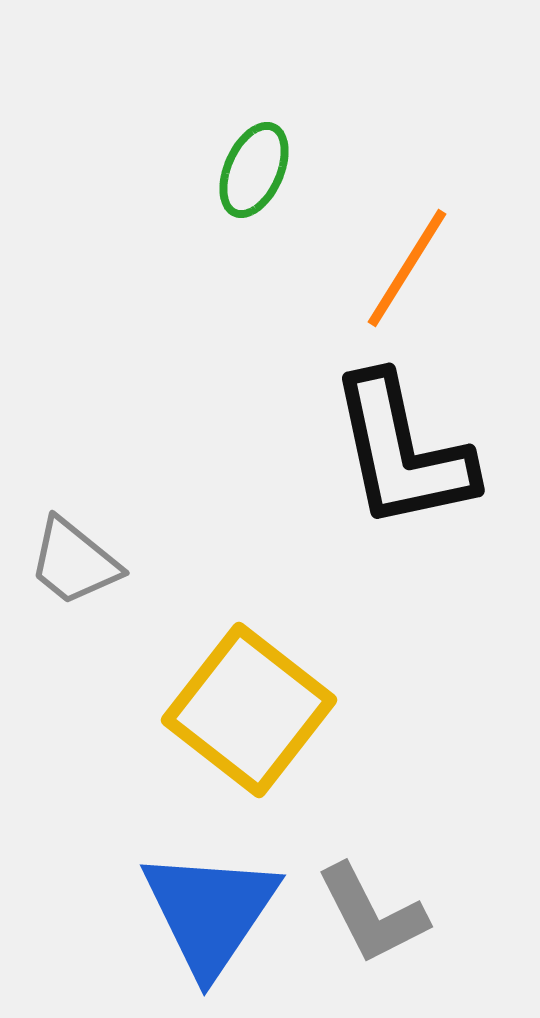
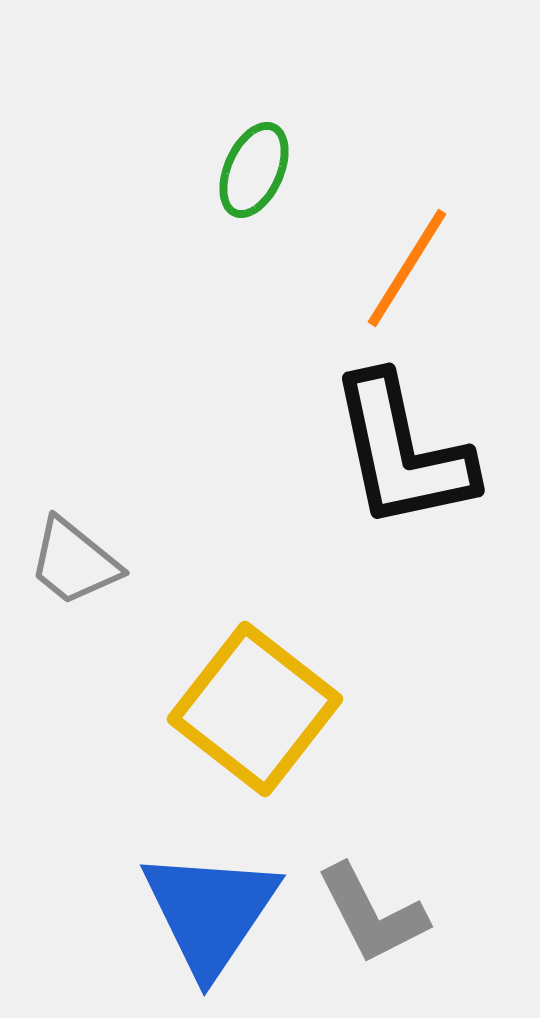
yellow square: moved 6 px right, 1 px up
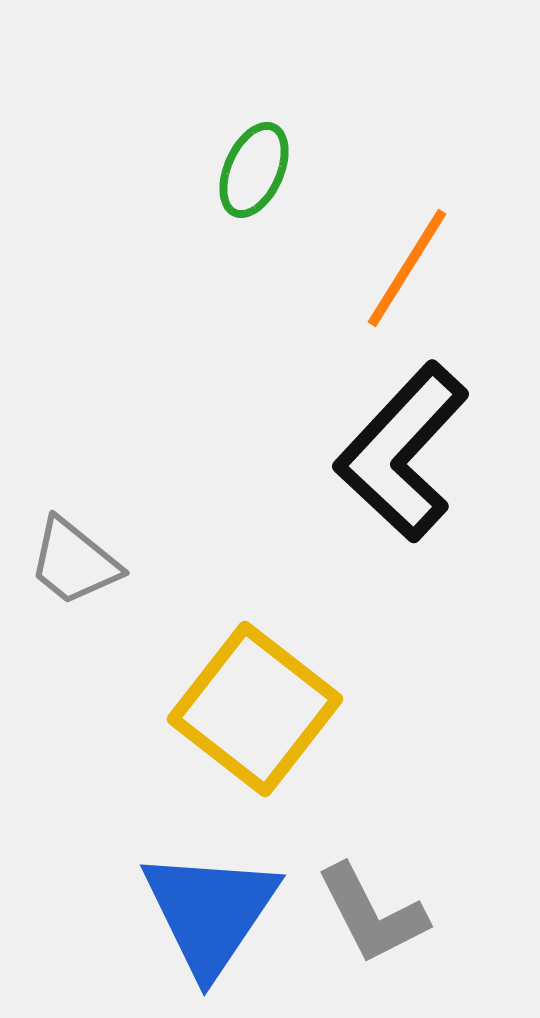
black L-shape: rotated 55 degrees clockwise
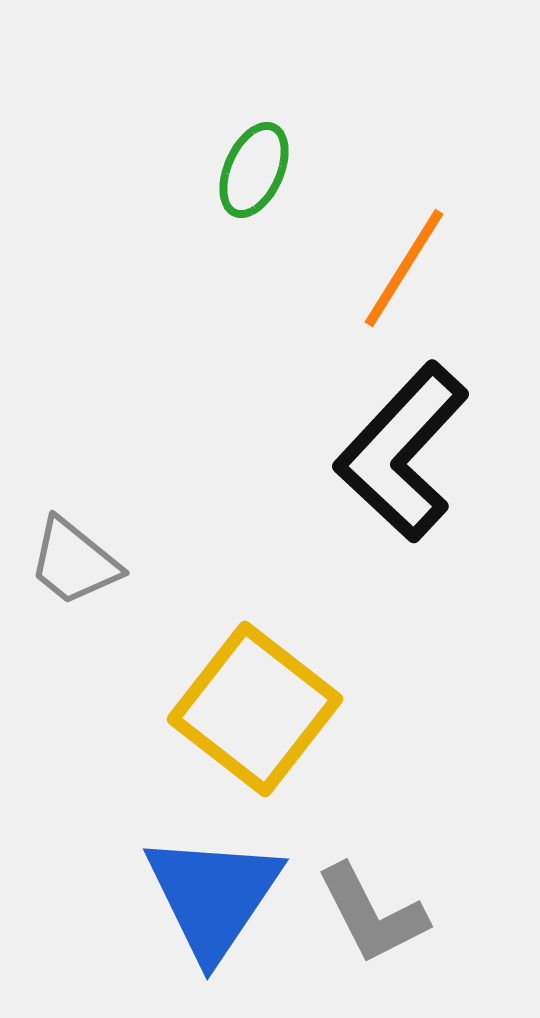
orange line: moved 3 px left
blue triangle: moved 3 px right, 16 px up
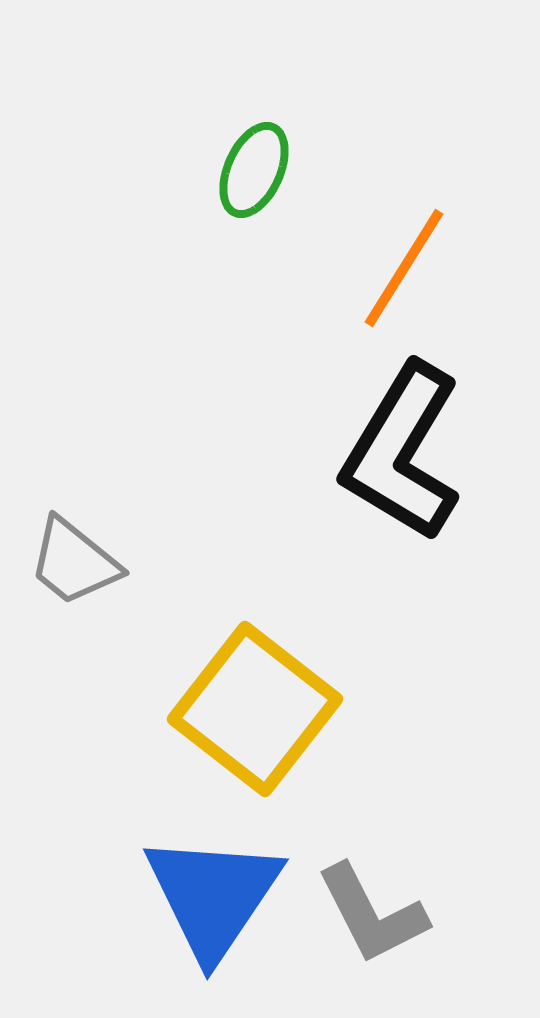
black L-shape: rotated 12 degrees counterclockwise
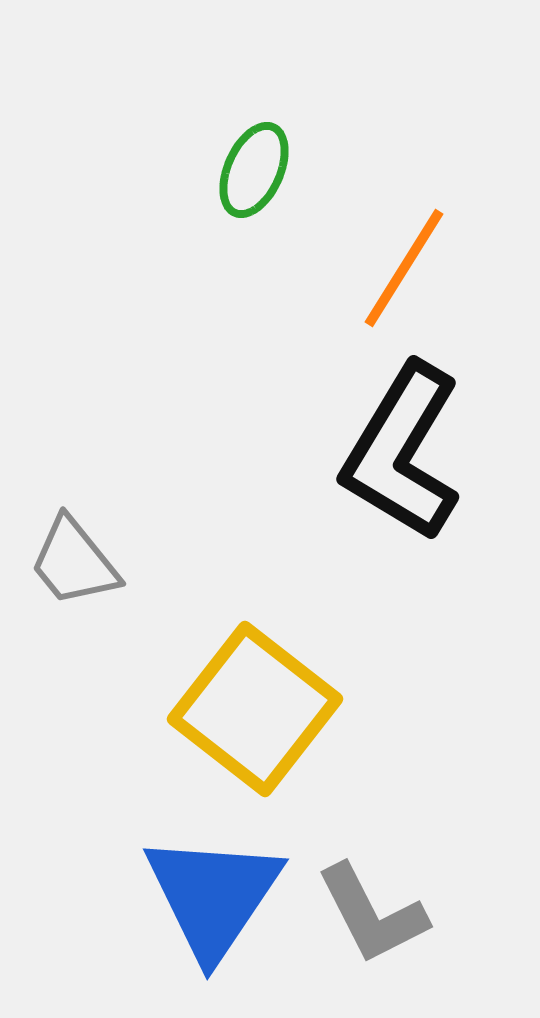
gray trapezoid: rotated 12 degrees clockwise
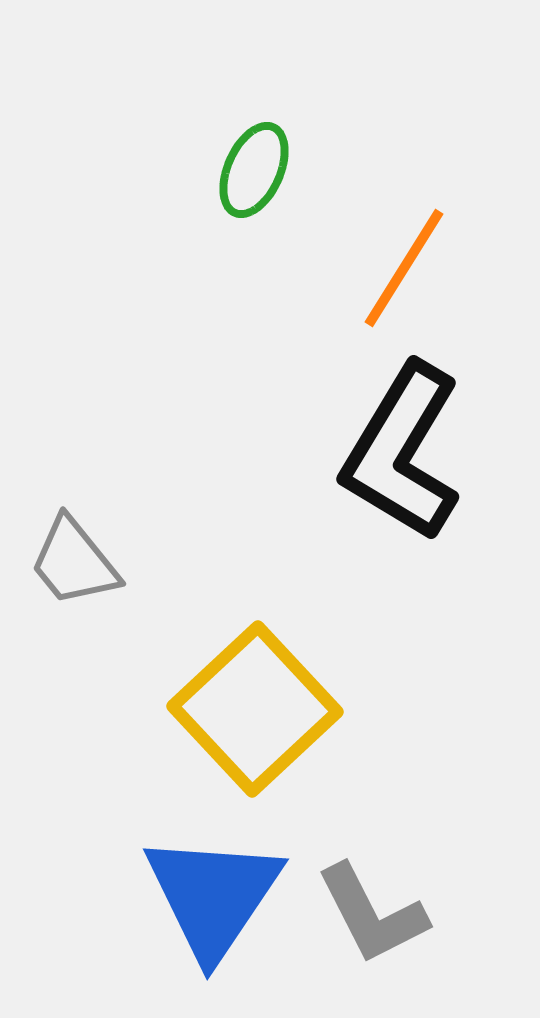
yellow square: rotated 9 degrees clockwise
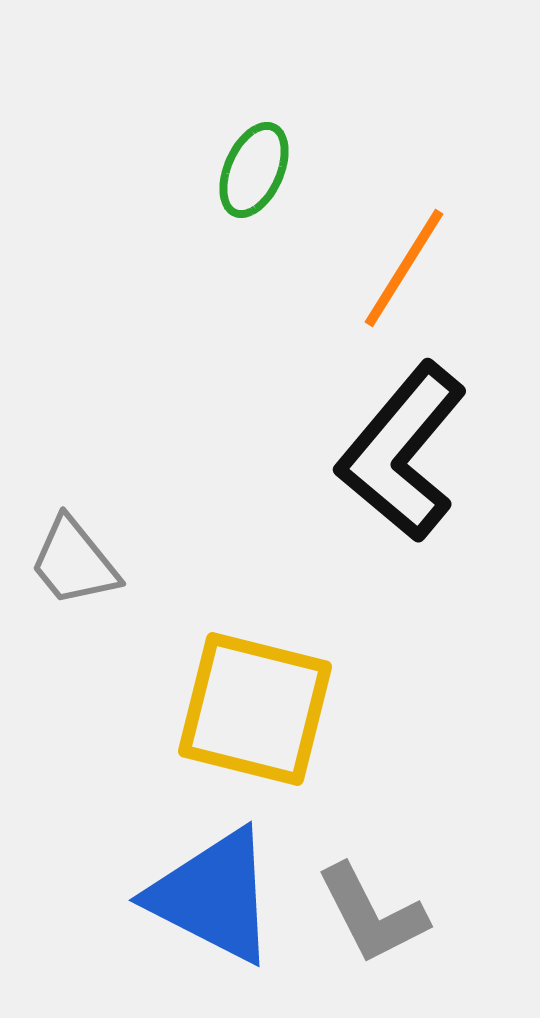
black L-shape: rotated 9 degrees clockwise
yellow square: rotated 33 degrees counterclockwise
blue triangle: rotated 37 degrees counterclockwise
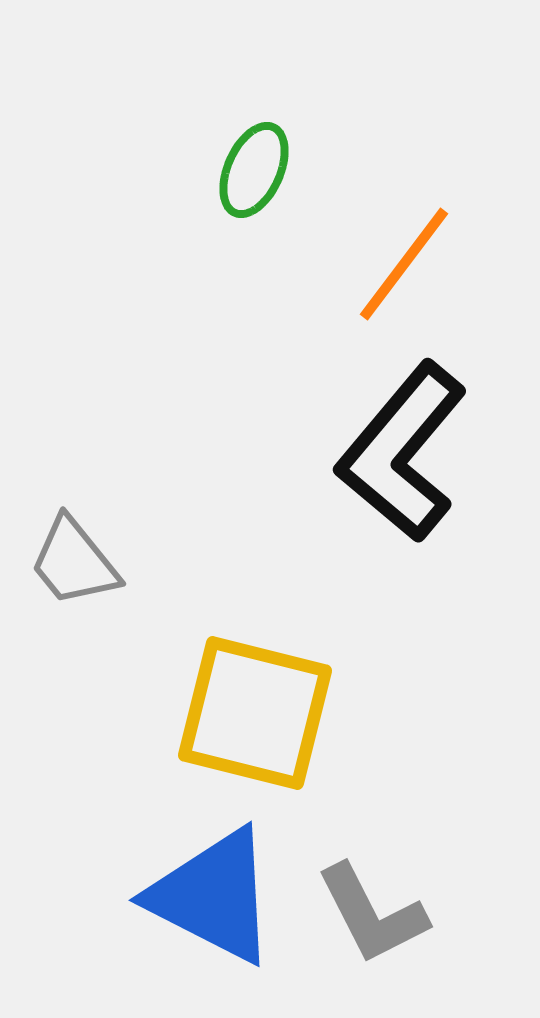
orange line: moved 4 px up; rotated 5 degrees clockwise
yellow square: moved 4 px down
